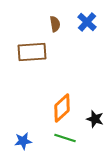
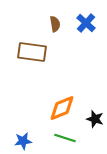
blue cross: moved 1 px left, 1 px down
brown rectangle: rotated 12 degrees clockwise
orange diamond: rotated 20 degrees clockwise
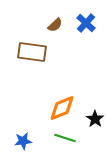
brown semicircle: moved 1 px down; rotated 56 degrees clockwise
black star: rotated 18 degrees clockwise
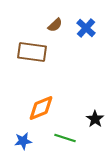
blue cross: moved 5 px down
orange diamond: moved 21 px left
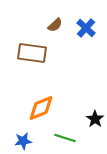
brown rectangle: moved 1 px down
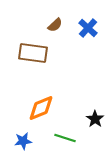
blue cross: moved 2 px right
brown rectangle: moved 1 px right
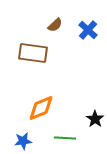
blue cross: moved 2 px down
green line: rotated 15 degrees counterclockwise
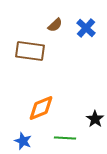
blue cross: moved 2 px left, 2 px up
brown rectangle: moved 3 px left, 2 px up
blue star: rotated 30 degrees clockwise
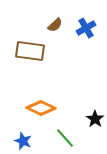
blue cross: rotated 18 degrees clockwise
orange diamond: rotated 48 degrees clockwise
green line: rotated 45 degrees clockwise
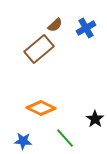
brown rectangle: moved 9 px right, 2 px up; rotated 48 degrees counterclockwise
blue star: rotated 18 degrees counterclockwise
